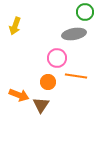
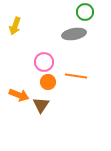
pink circle: moved 13 px left, 4 px down
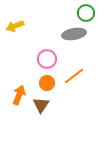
green circle: moved 1 px right, 1 px down
yellow arrow: rotated 48 degrees clockwise
pink circle: moved 3 px right, 3 px up
orange line: moved 2 px left; rotated 45 degrees counterclockwise
orange circle: moved 1 px left, 1 px down
orange arrow: rotated 90 degrees counterclockwise
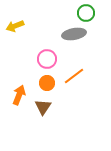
brown triangle: moved 2 px right, 2 px down
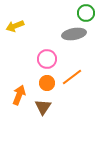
orange line: moved 2 px left, 1 px down
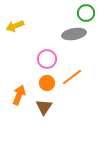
brown triangle: moved 1 px right
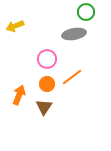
green circle: moved 1 px up
orange circle: moved 1 px down
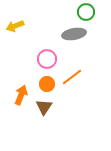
orange arrow: moved 2 px right
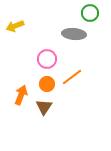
green circle: moved 4 px right, 1 px down
gray ellipse: rotated 15 degrees clockwise
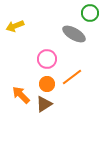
gray ellipse: rotated 25 degrees clockwise
orange arrow: rotated 66 degrees counterclockwise
brown triangle: moved 3 px up; rotated 24 degrees clockwise
